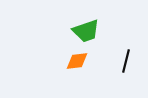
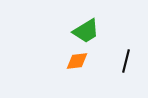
green trapezoid: rotated 12 degrees counterclockwise
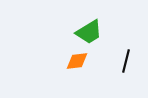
green trapezoid: moved 3 px right, 1 px down
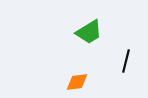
orange diamond: moved 21 px down
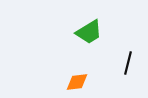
black line: moved 2 px right, 2 px down
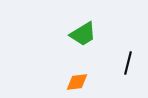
green trapezoid: moved 6 px left, 2 px down
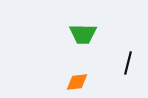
green trapezoid: rotated 32 degrees clockwise
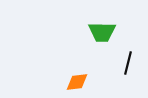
green trapezoid: moved 19 px right, 2 px up
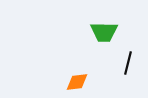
green trapezoid: moved 2 px right
